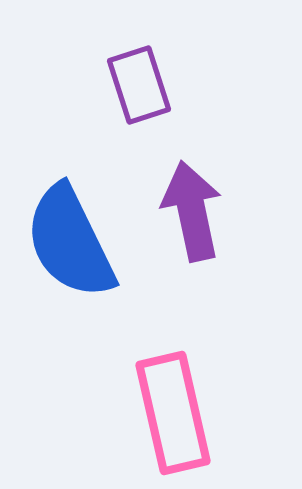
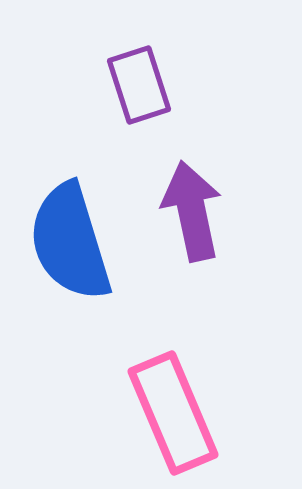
blue semicircle: rotated 9 degrees clockwise
pink rectangle: rotated 10 degrees counterclockwise
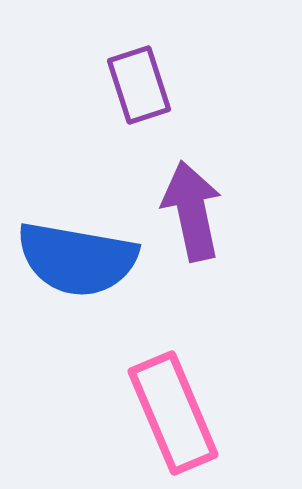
blue semicircle: moved 7 px right, 17 px down; rotated 63 degrees counterclockwise
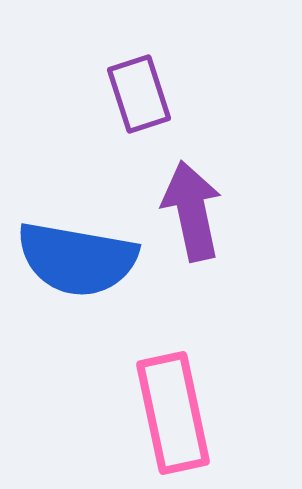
purple rectangle: moved 9 px down
pink rectangle: rotated 11 degrees clockwise
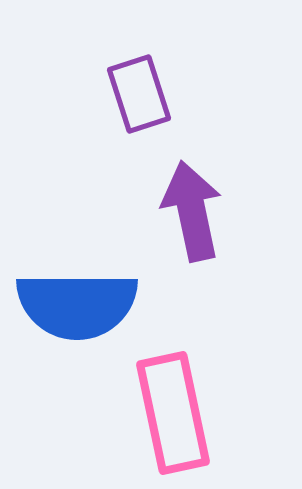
blue semicircle: moved 46 px down; rotated 10 degrees counterclockwise
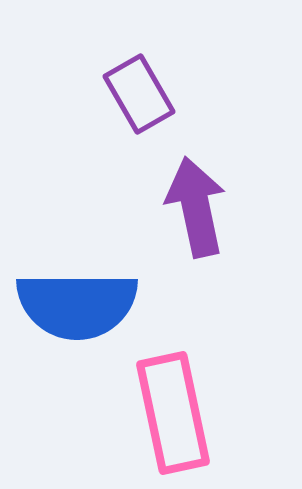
purple rectangle: rotated 12 degrees counterclockwise
purple arrow: moved 4 px right, 4 px up
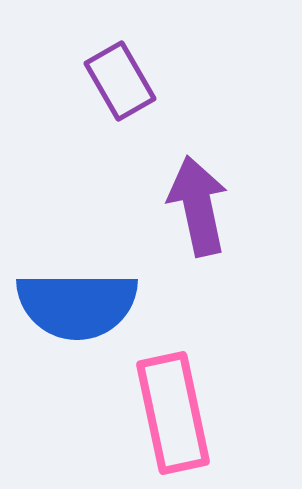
purple rectangle: moved 19 px left, 13 px up
purple arrow: moved 2 px right, 1 px up
